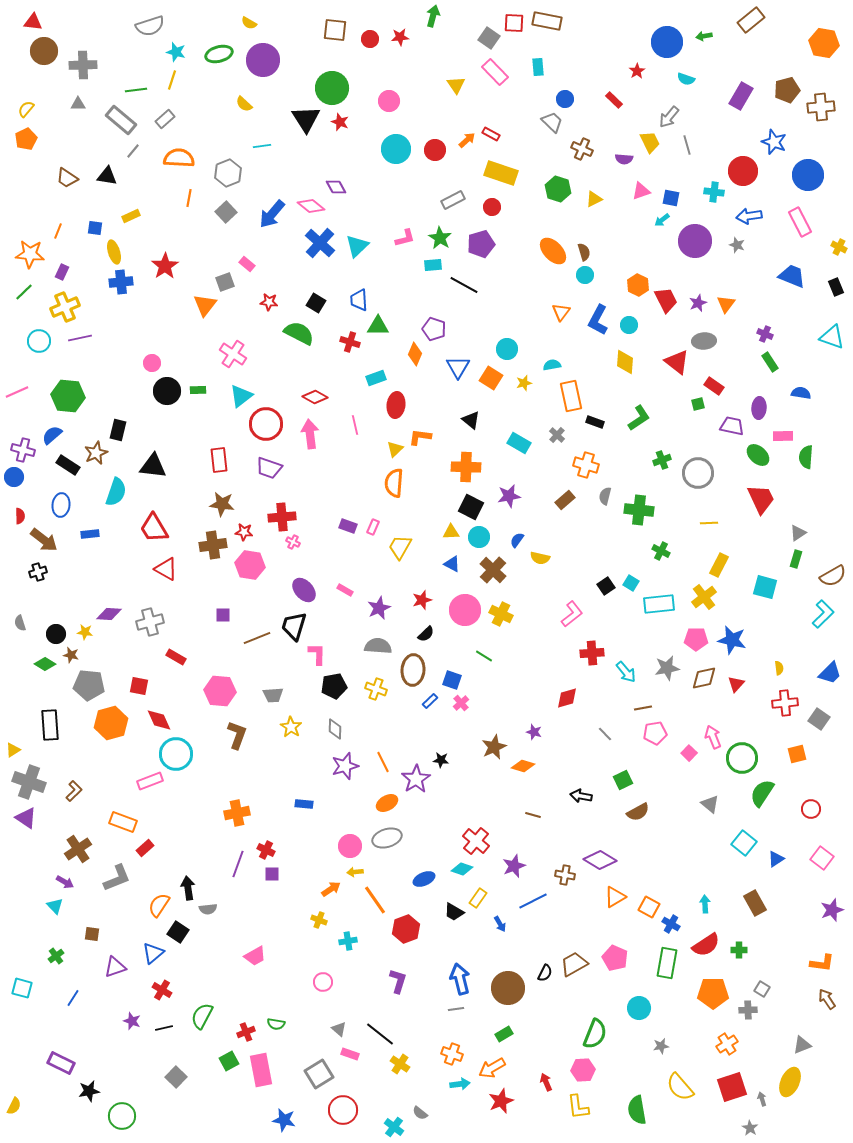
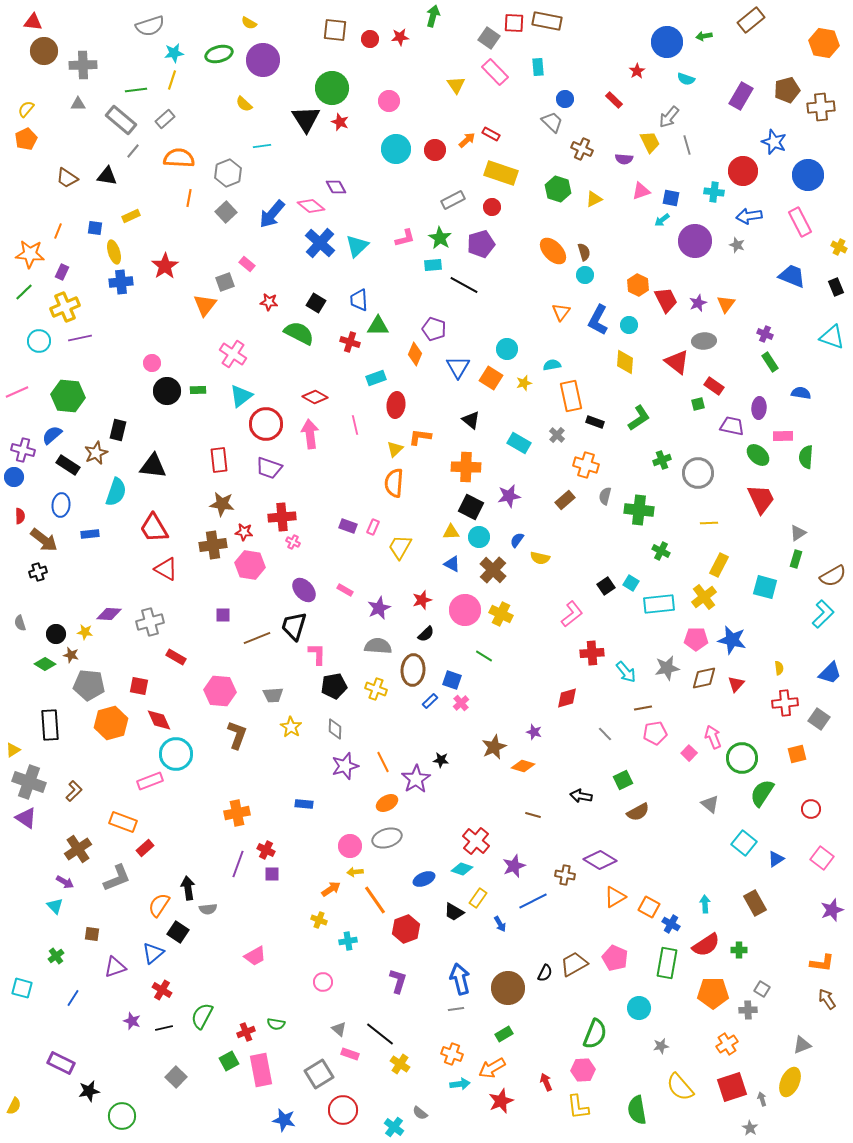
cyan star at (176, 52): moved 2 px left, 1 px down; rotated 24 degrees counterclockwise
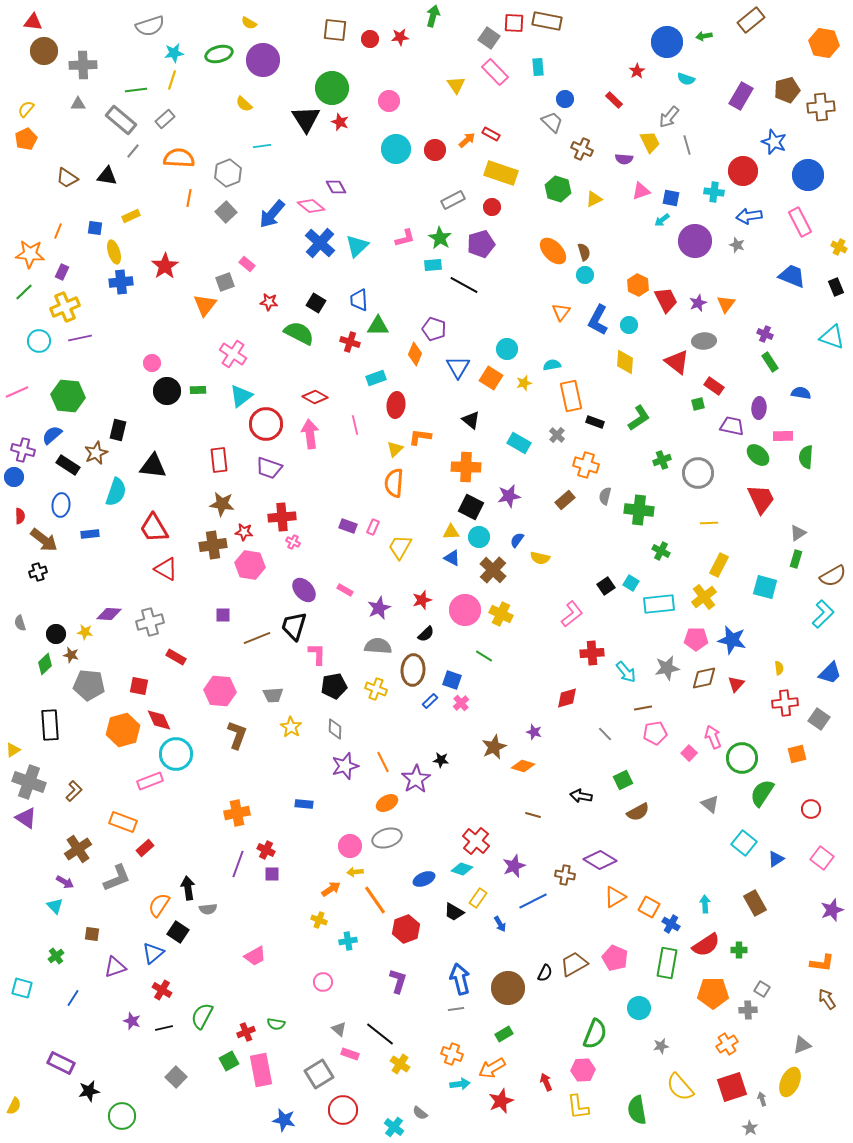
blue triangle at (452, 564): moved 6 px up
green diamond at (45, 664): rotated 75 degrees counterclockwise
orange hexagon at (111, 723): moved 12 px right, 7 px down
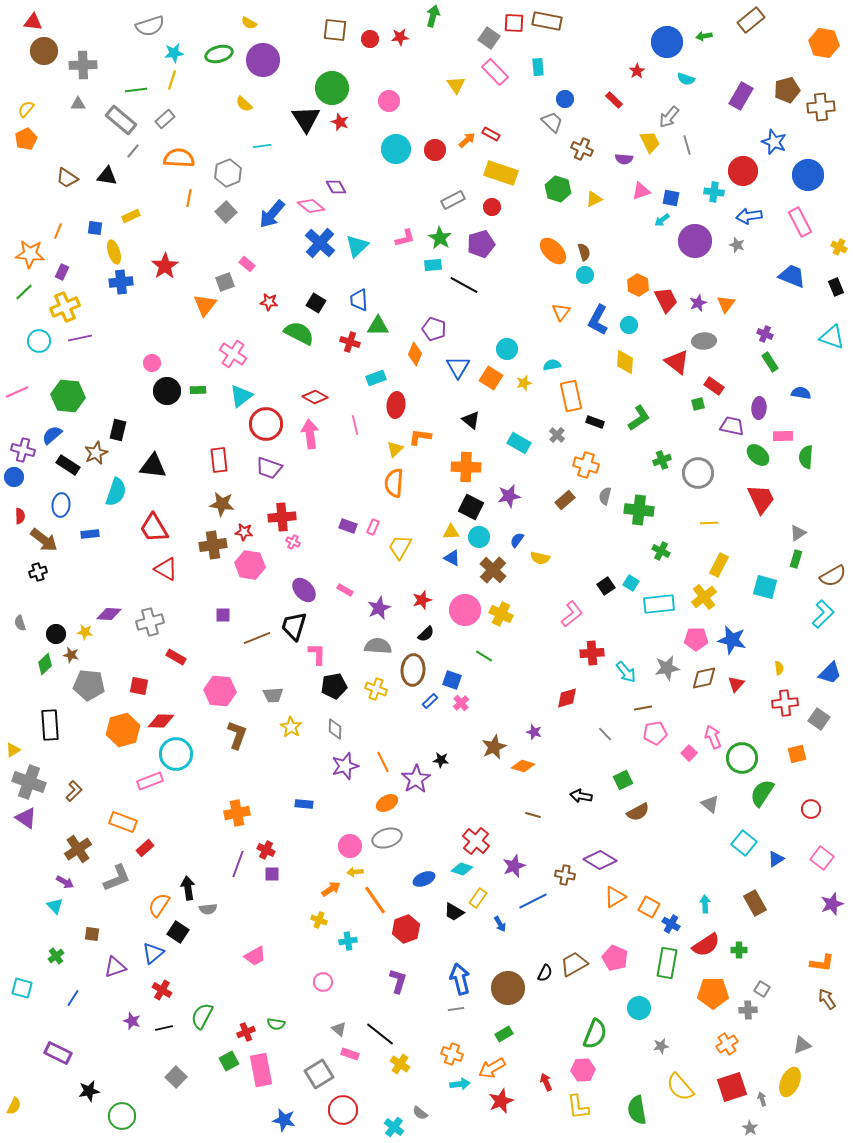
red diamond at (159, 720): moved 2 px right, 1 px down; rotated 64 degrees counterclockwise
purple star at (832, 910): moved 6 px up
purple rectangle at (61, 1063): moved 3 px left, 10 px up
